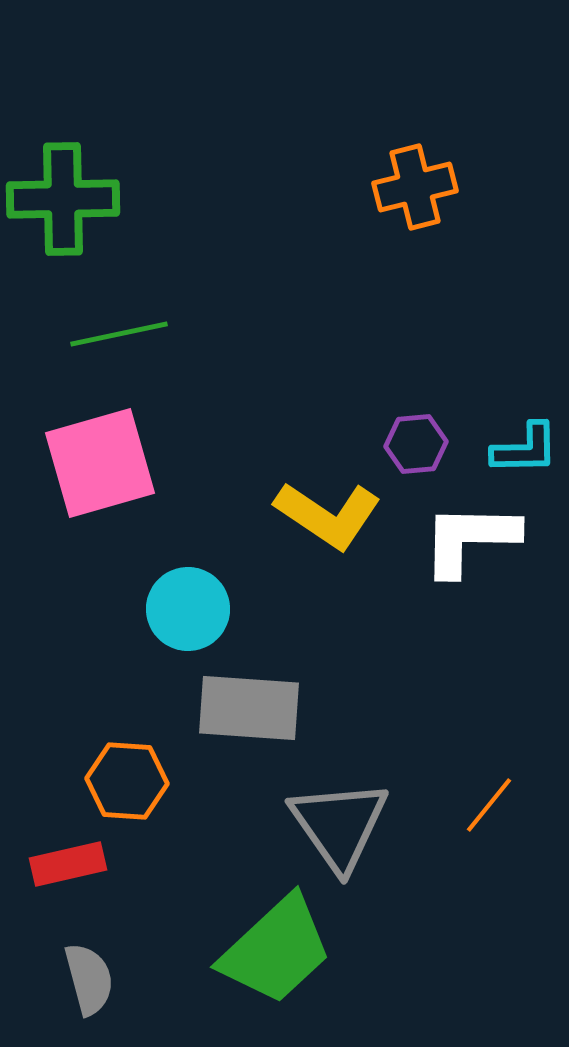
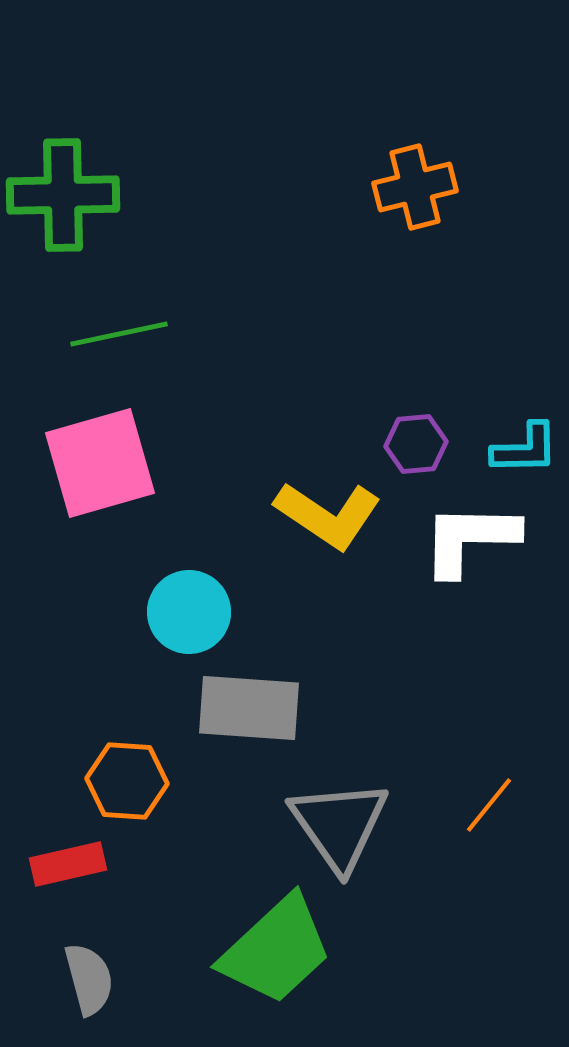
green cross: moved 4 px up
cyan circle: moved 1 px right, 3 px down
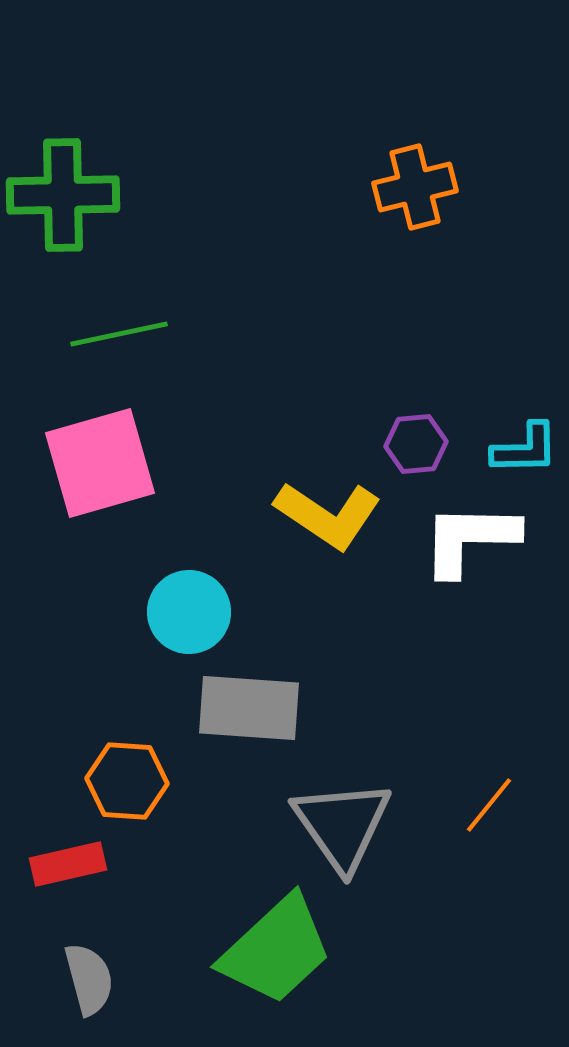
gray triangle: moved 3 px right
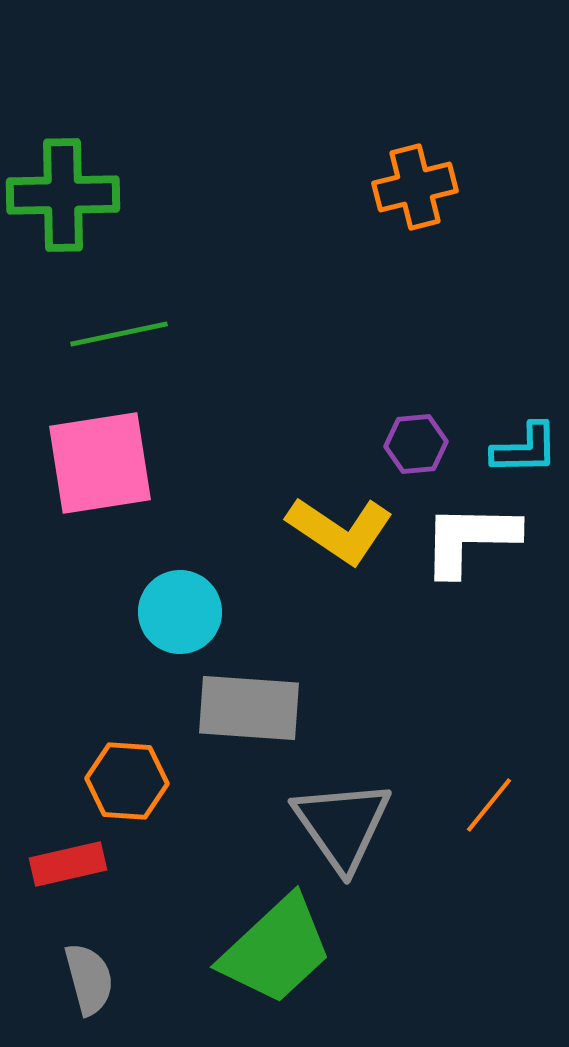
pink square: rotated 7 degrees clockwise
yellow L-shape: moved 12 px right, 15 px down
cyan circle: moved 9 px left
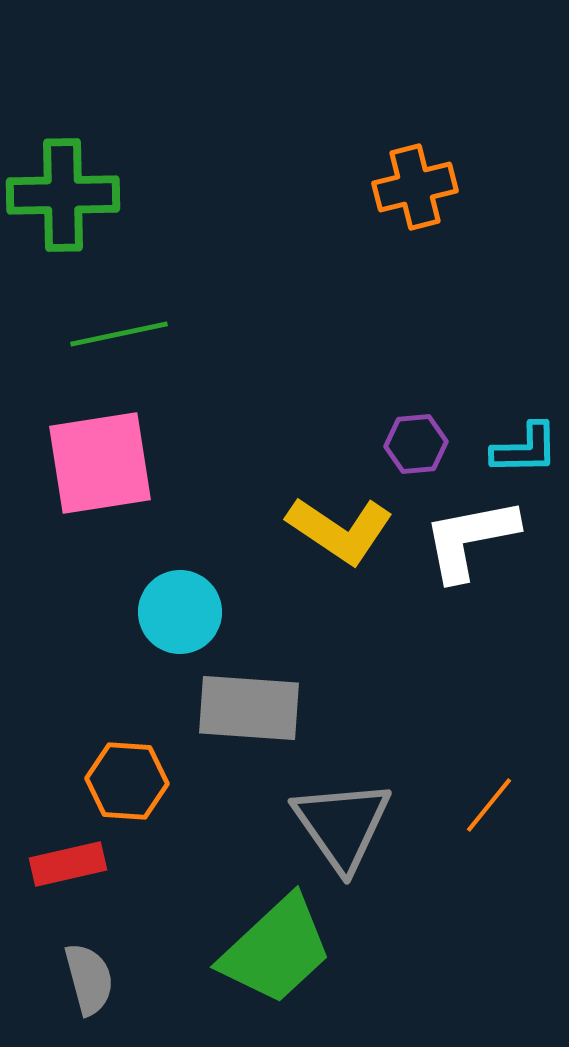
white L-shape: rotated 12 degrees counterclockwise
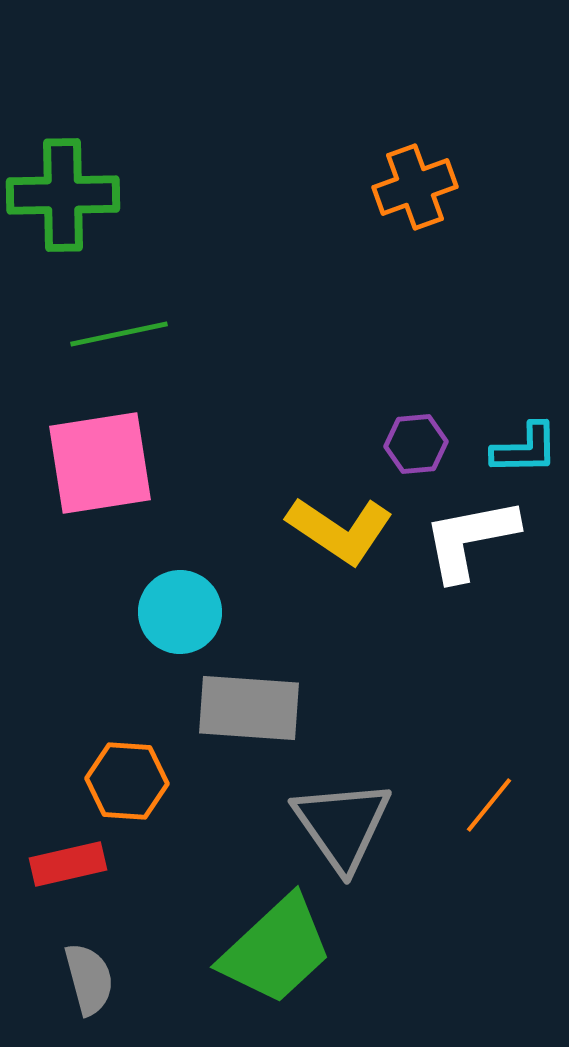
orange cross: rotated 6 degrees counterclockwise
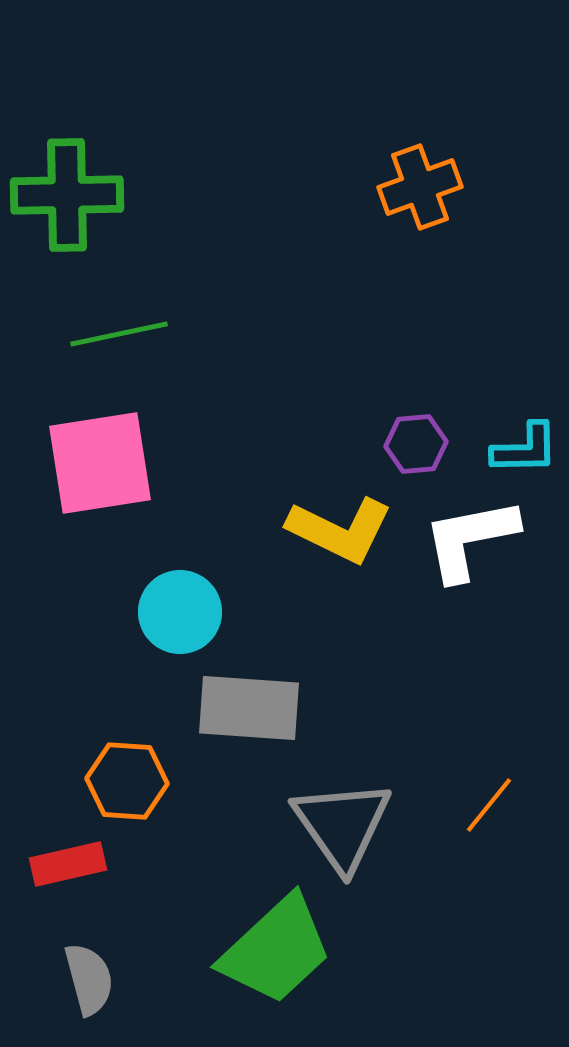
orange cross: moved 5 px right
green cross: moved 4 px right
yellow L-shape: rotated 8 degrees counterclockwise
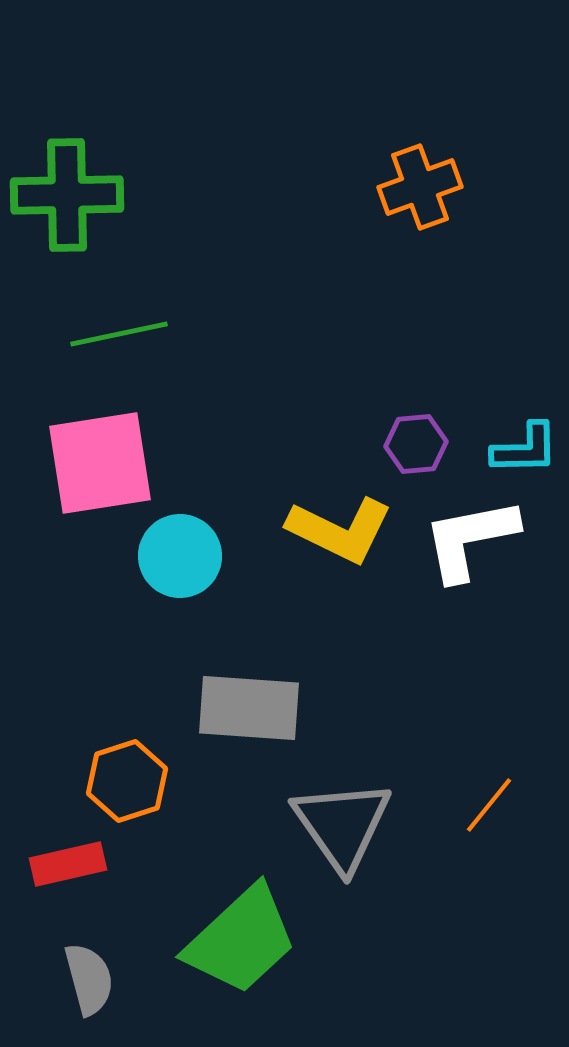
cyan circle: moved 56 px up
orange hexagon: rotated 22 degrees counterclockwise
green trapezoid: moved 35 px left, 10 px up
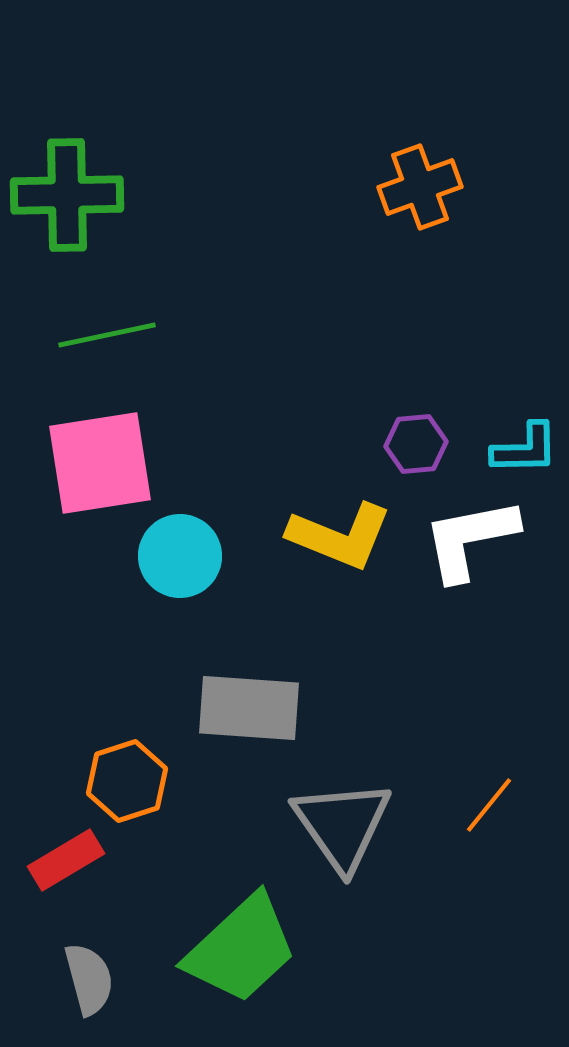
green line: moved 12 px left, 1 px down
yellow L-shape: moved 6 px down; rotated 4 degrees counterclockwise
red rectangle: moved 2 px left, 4 px up; rotated 18 degrees counterclockwise
green trapezoid: moved 9 px down
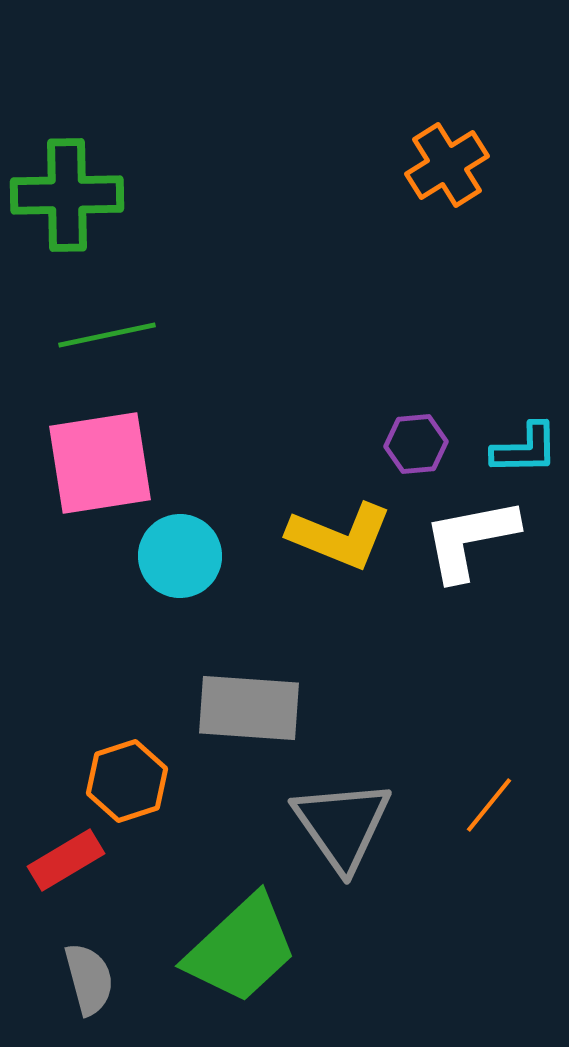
orange cross: moved 27 px right, 22 px up; rotated 12 degrees counterclockwise
